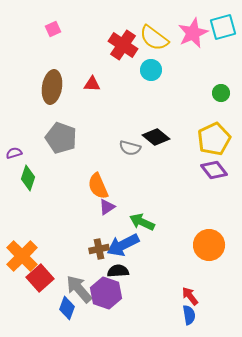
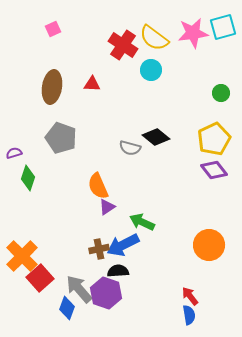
pink star: rotated 16 degrees clockwise
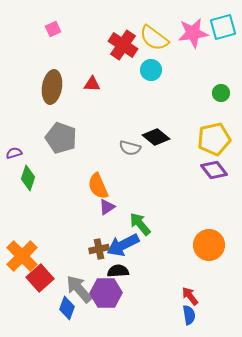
yellow pentagon: rotated 12 degrees clockwise
green arrow: moved 2 px left, 2 px down; rotated 25 degrees clockwise
purple hexagon: rotated 20 degrees counterclockwise
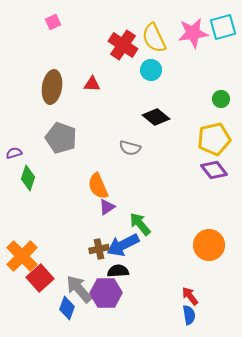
pink square: moved 7 px up
yellow semicircle: rotated 28 degrees clockwise
green circle: moved 6 px down
black diamond: moved 20 px up
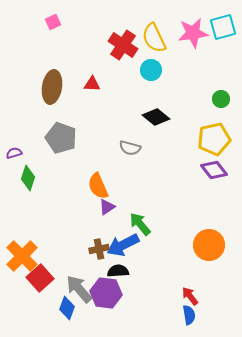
purple hexagon: rotated 8 degrees clockwise
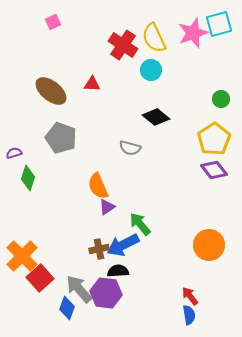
cyan square: moved 4 px left, 3 px up
pink star: rotated 12 degrees counterclockwise
brown ellipse: moved 1 px left, 4 px down; rotated 60 degrees counterclockwise
yellow pentagon: rotated 20 degrees counterclockwise
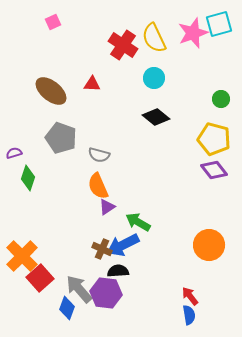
cyan circle: moved 3 px right, 8 px down
yellow pentagon: rotated 24 degrees counterclockwise
gray semicircle: moved 31 px left, 7 px down
green arrow: moved 2 px left, 2 px up; rotated 20 degrees counterclockwise
brown cross: moved 3 px right; rotated 36 degrees clockwise
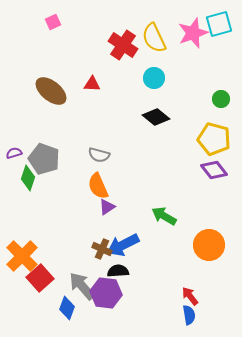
gray pentagon: moved 17 px left, 21 px down
green arrow: moved 26 px right, 6 px up
gray arrow: moved 3 px right, 3 px up
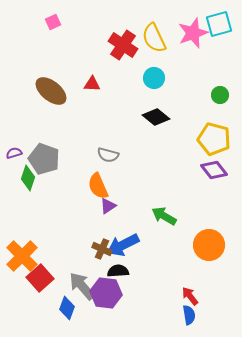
green circle: moved 1 px left, 4 px up
gray semicircle: moved 9 px right
purple triangle: moved 1 px right, 1 px up
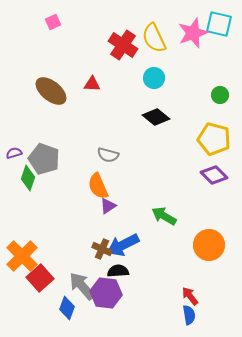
cyan square: rotated 28 degrees clockwise
purple diamond: moved 5 px down; rotated 8 degrees counterclockwise
